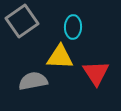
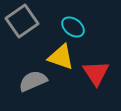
cyan ellipse: rotated 55 degrees counterclockwise
yellow triangle: moved 1 px right; rotated 16 degrees clockwise
gray semicircle: rotated 12 degrees counterclockwise
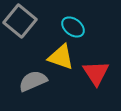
gray square: moved 2 px left; rotated 16 degrees counterclockwise
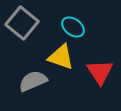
gray square: moved 2 px right, 2 px down
red triangle: moved 4 px right, 1 px up
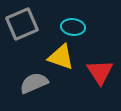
gray square: moved 1 px down; rotated 28 degrees clockwise
cyan ellipse: rotated 30 degrees counterclockwise
gray semicircle: moved 1 px right, 2 px down
